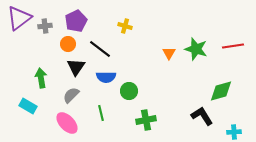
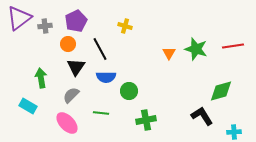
black line: rotated 25 degrees clockwise
green line: rotated 70 degrees counterclockwise
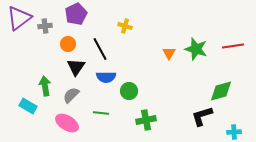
purple pentagon: moved 7 px up
green arrow: moved 4 px right, 8 px down
black L-shape: rotated 75 degrees counterclockwise
pink ellipse: rotated 15 degrees counterclockwise
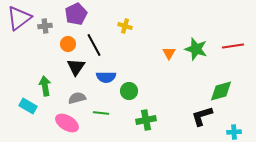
black line: moved 6 px left, 4 px up
gray semicircle: moved 6 px right, 3 px down; rotated 30 degrees clockwise
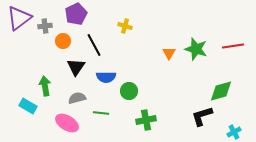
orange circle: moved 5 px left, 3 px up
cyan cross: rotated 24 degrees counterclockwise
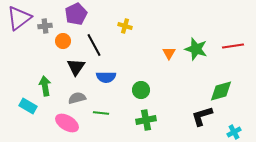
green circle: moved 12 px right, 1 px up
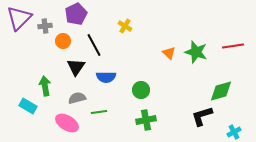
purple triangle: rotated 8 degrees counterclockwise
yellow cross: rotated 16 degrees clockwise
green star: moved 3 px down
orange triangle: rotated 16 degrees counterclockwise
green line: moved 2 px left, 1 px up; rotated 14 degrees counterclockwise
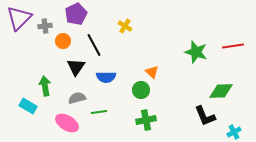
orange triangle: moved 17 px left, 19 px down
green diamond: rotated 15 degrees clockwise
black L-shape: moved 3 px right; rotated 95 degrees counterclockwise
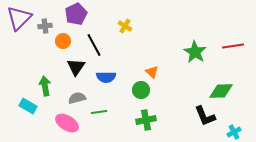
green star: moved 1 px left; rotated 15 degrees clockwise
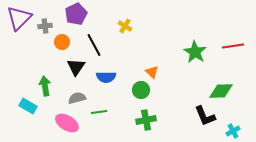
orange circle: moved 1 px left, 1 px down
cyan cross: moved 1 px left, 1 px up
